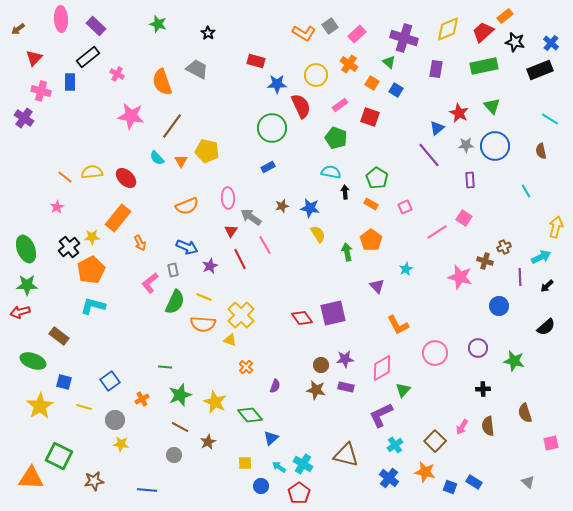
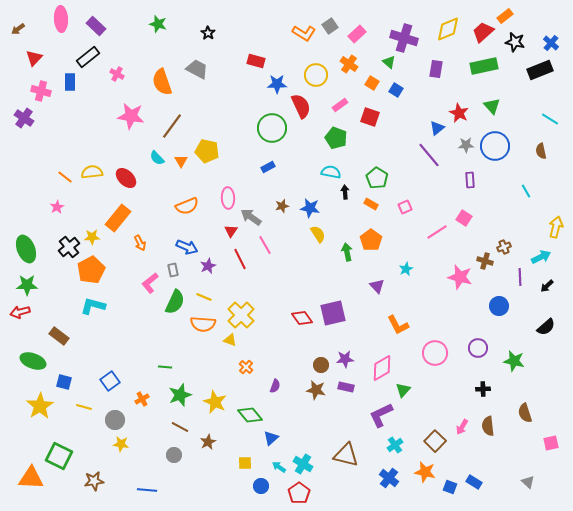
purple star at (210, 266): moved 2 px left
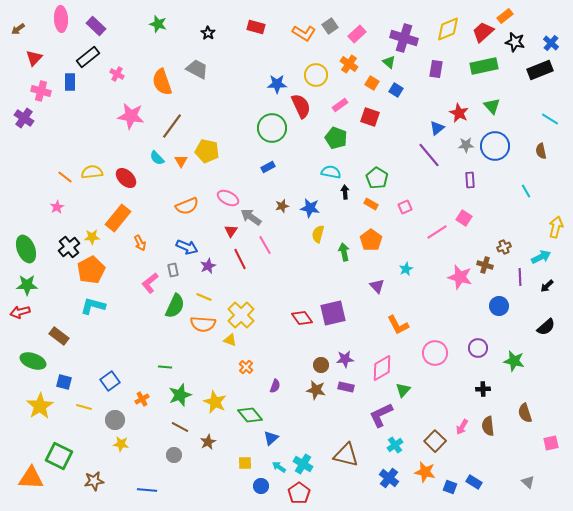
red rectangle at (256, 61): moved 34 px up
pink ellipse at (228, 198): rotated 60 degrees counterclockwise
yellow semicircle at (318, 234): rotated 132 degrees counterclockwise
green arrow at (347, 252): moved 3 px left
brown cross at (485, 261): moved 4 px down
green semicircle at (175, 302): moved 4 px down
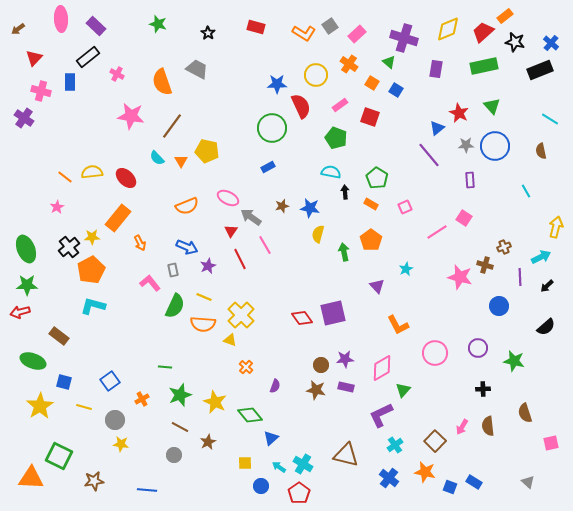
pink L-shape at (150, 283): rotated 90 degrees clockwise
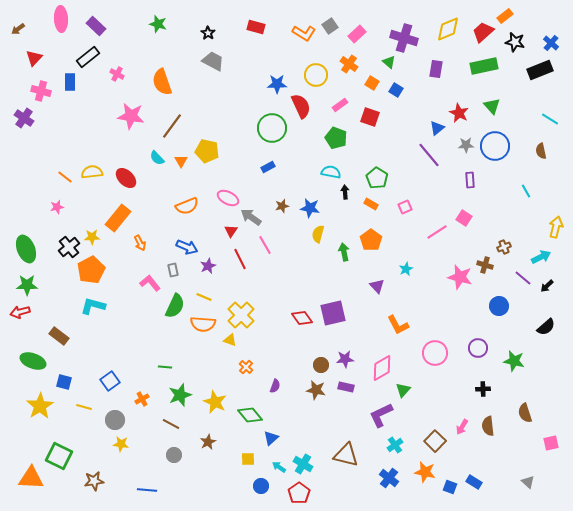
gray trapezoid at (197, 69): moved 16 px right, 8 px up
pink star at (57, 207): rotated 16 degrees clockwise
purple line at (520, 277): moved 3 px right, 1 px down; rotated 48 degrees counterclockwise
brown line at (180, 427): moved 9 px left, 3 px up
yellow square at (245, 463): moved 3 px right, 4 px up
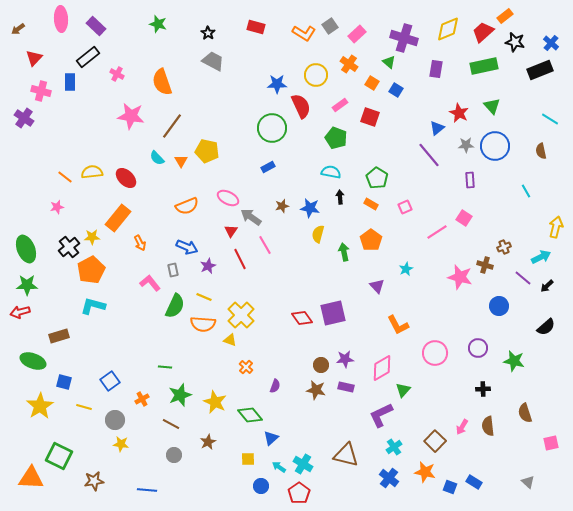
black arrow at (345, 192): moved 5 px left, 5 px down
brown rectangle at (59, 336): rotated 54 degrees counterclockwise
cyan cross at (395, 445): moved 1 px left, 2 px down
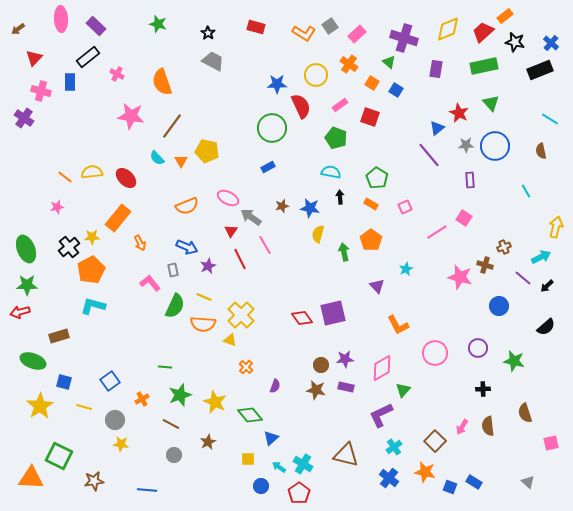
green triangle at (492, 106): moved 1 px left, 3 px up
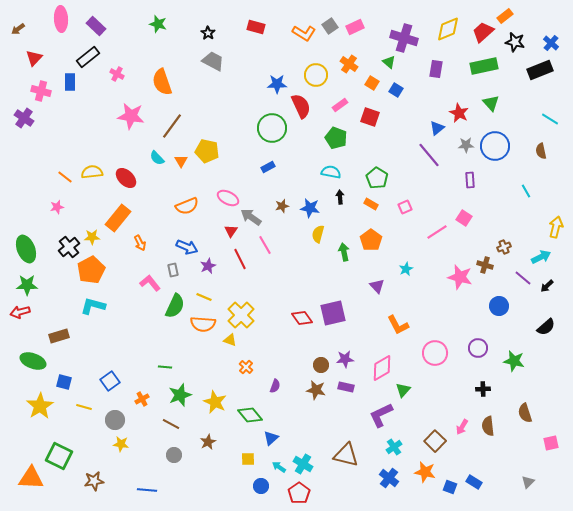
pink rectangle at (357, 34): moved 2 px left, 7 px up; rotated 18 degrees clockwise
gray triangle at (528, 482): rotated 32 degrees clockwise
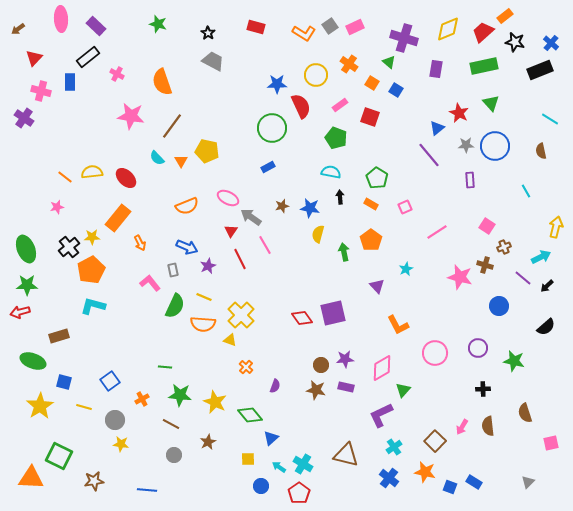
pink square at (464, 218): moved 23 px right, 8 px down
green star at (180, 395): rotated 25 degrees clockwise
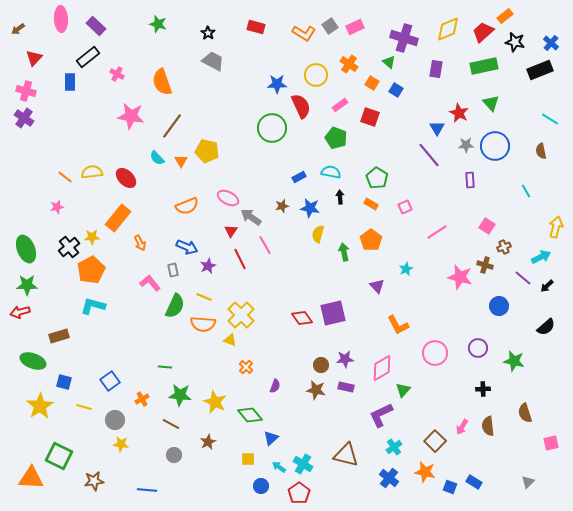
pink cross at (41, 91): moved 15 px left
blue triangle at (437, 128): rotated 21 degrees counterclockwise
blue rectangle at (268, 167): moved 31 px right, 10 px down
